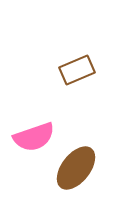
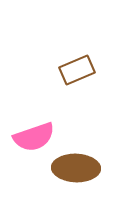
brown ellipse: rotated 54 degrees clockwise
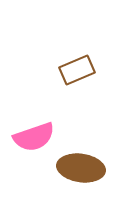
brown ellipse: moved 5 px right; rotated 6 degrees clockwise
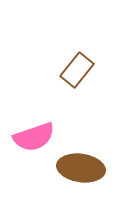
brown rectangle: rotated 28 degrees counterclockwise
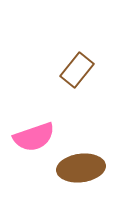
brown ellipse: rotated 15 degrees counterclockwise
